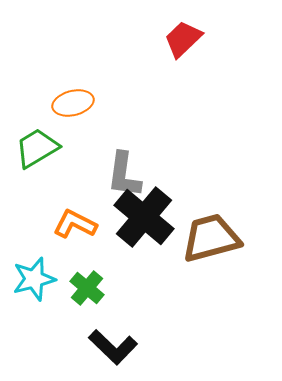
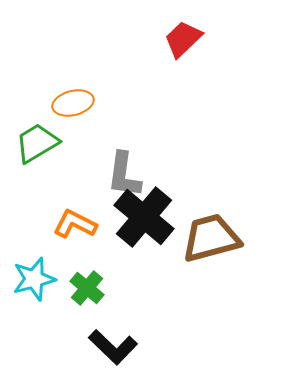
green trapezoid: moved 5 px up
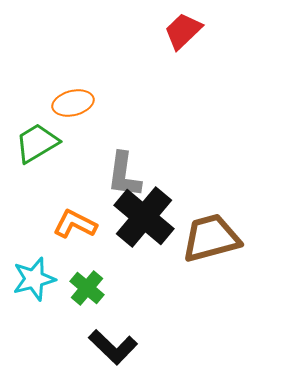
red trapezoid: moved 8 px up
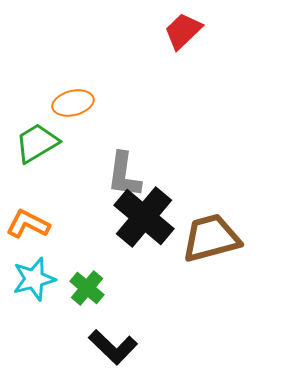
orange L-shape: moved 47 px left
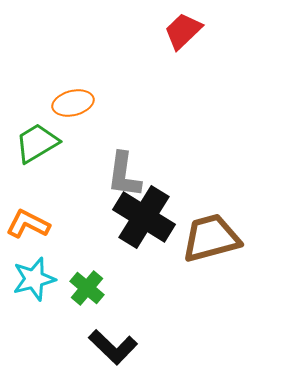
black cross: rotated 8 degrees counterclockwise
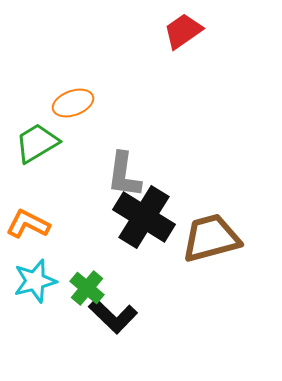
red trapezoid: rotated 9 degrees clockwise
orange ellipse: rotated 6 degrees counterclockwise
cyan star: moved 1 px right, 2 px down
black L-shape: moved 31 px up
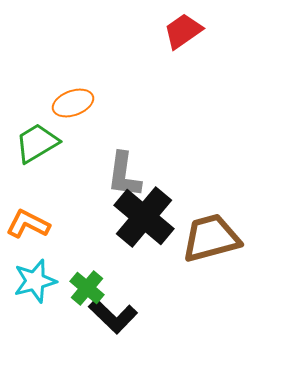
black cross: rotated 8 degrees clockwise
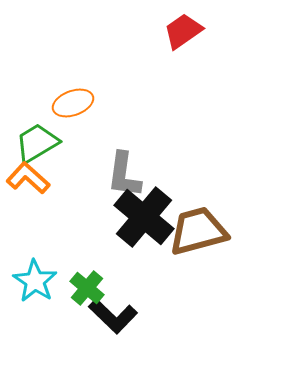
orange L-shape: moved 46 px up; rotated 15 degrees clockwise
brown trapezoid: moved 13 px left, 7 px up
cyan star: rotated 24 degrees counterclockwise
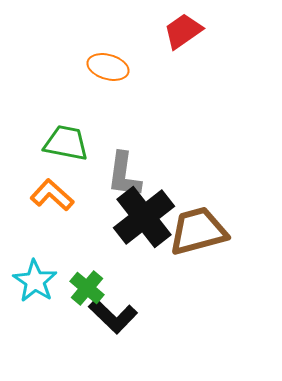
orange ellipse: moved 35 px right, 36 px up; rotated 36 degrees clockwise
green trapezoid: moved 29 px right; rotated 42 degrees clockwise
orange L-shape: moved 24 px right, 17 px down
black cross: rotated 12 degrees clockwise
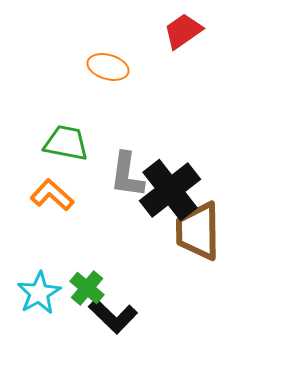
gray L-shape: moved 3 px right
black cross: moved 26 px right, 27 px up
brown trapezoid: rotated 76 degrees counterclockwise
cyan star: moved 4 px right, 12 px down; rotated 9 degrees clockwise
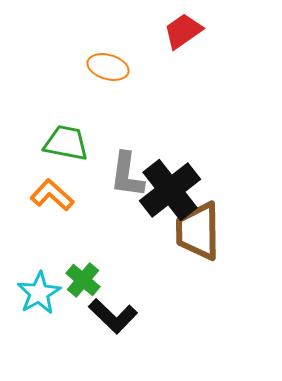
green cross: moved 4 px left, 8 px up
